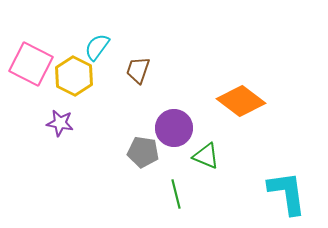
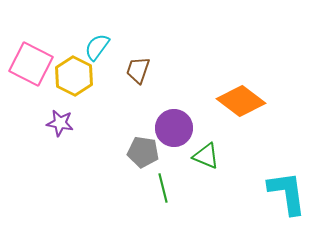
green line: moved 13 px left, 6 px up
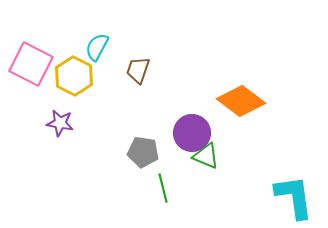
cyan semicircle: rotated 8 degrees counterclockwise
purple circle: moved 18 px right, 5 px down
cyan L-shape: moved 7 px right, 4 px down
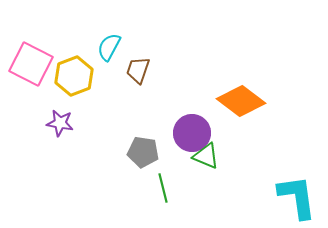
cyan semicircle: moved 12 px right
yellow hexagon: rotated 12 degrees clockwise
cyan L-shape: moved 3 px right
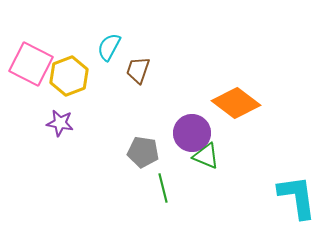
yellow hexagon: moved 5 px left
orange diamond: moved 5 px left, 2 px down
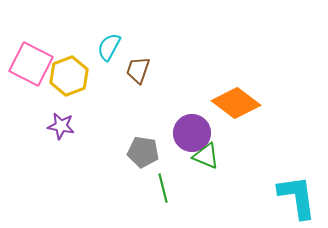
purple star: moved 1 px right, 3 px down
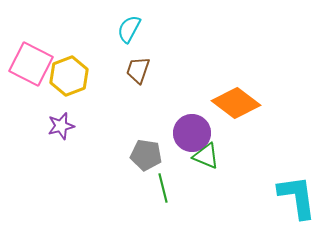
cyan semicircle: moved 20 px right, 18 px up
purple star: rotated 24 degrees counterclockwise
gray pentagon: moved 3 px right, 3 px down
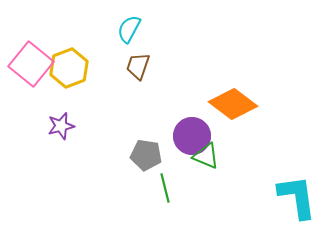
pink square: rotated 12 degrees clockwise
brown trapezoid: moved 4 px up
yellow hexagon: moved 8 px up
orange diamond: moved 3 px left, 1 px down
purple circle: moved 3 px down
green line: moved 2 px right
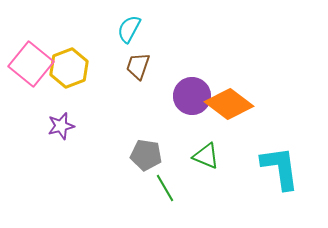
orange diamond: moved 4 px left
purple circle: moved 40 px up
green line: rotated 16 degrees counterclockwise
cyan L-shape: moved 17 px left, 29 px up
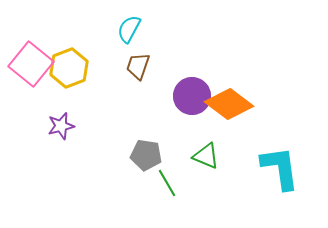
green line: moved 2 px right, 5 px up
